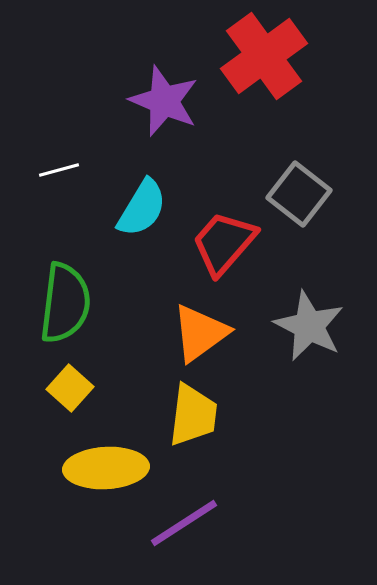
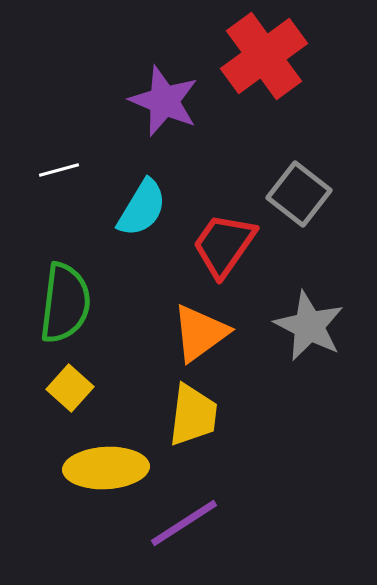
red trapezoid: moved 2 px down; rotated 6 degrees counterclockwise
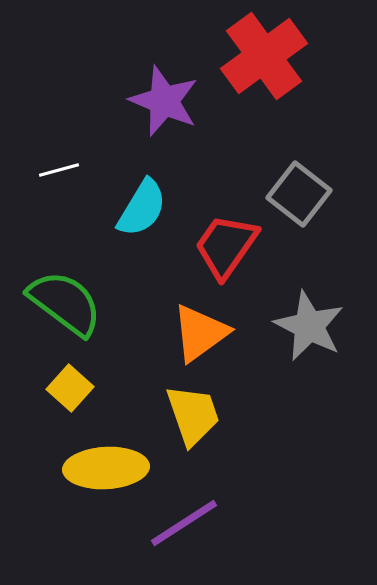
red trapezoid: moved 2 px right, 1 px down
green semicircle: rotated 60 degrees counterclockwise
yellow trapezoid: rotated 26 degrees counterclockwise
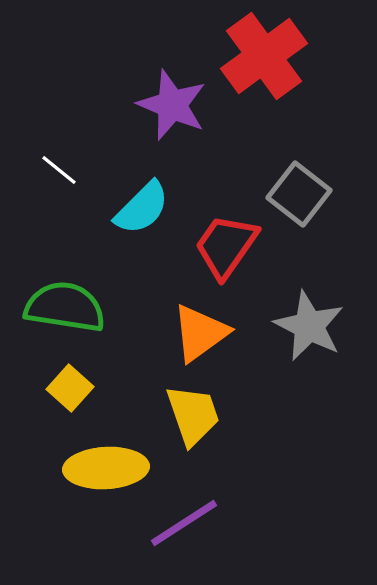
purple star: moved 8 px right, 4 px down
white line: rotated 54 degrees clockwise
cyan semicircle: rotated 14 degrees clockwise
green semicircle: moved 4 px down; rotated 28 degrees counterclockwise
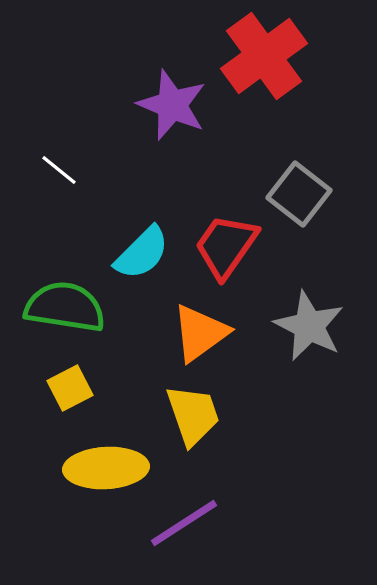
cyan semicircle: moved 45 px down
yellow square: rotated 21 degrees clockwise
